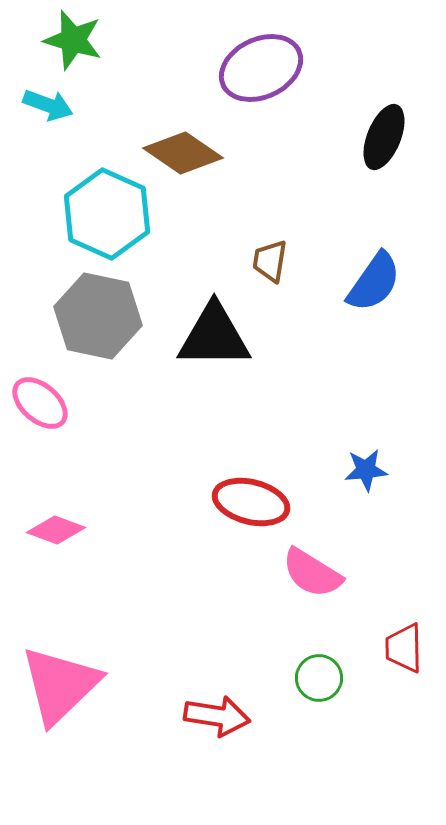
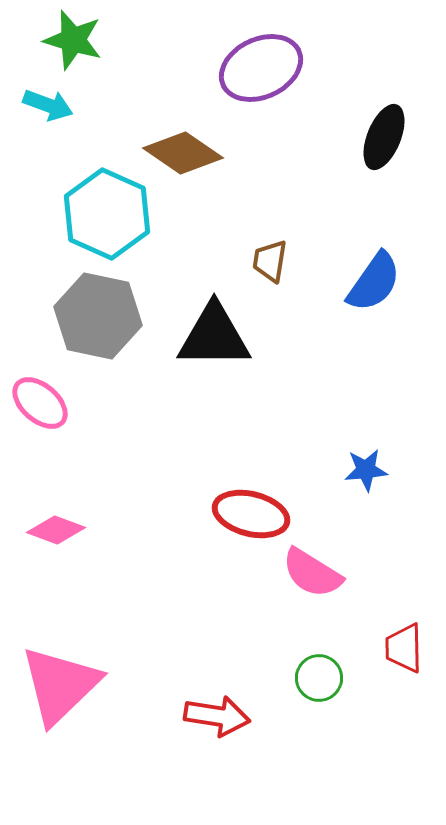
red ellipse: moved 12 px down
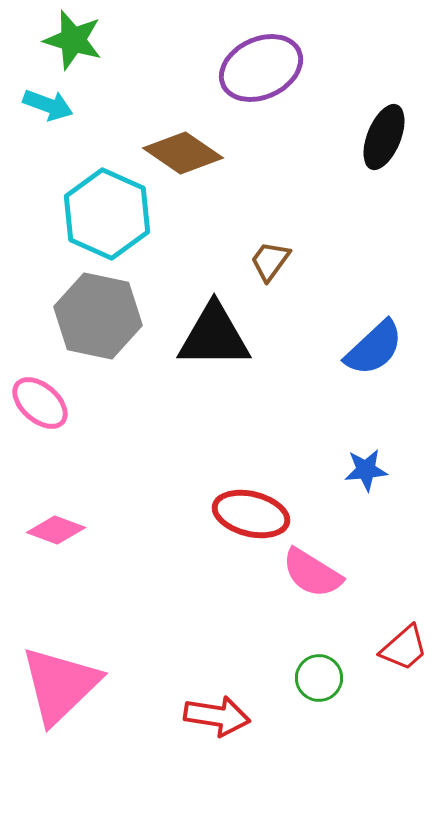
brown trapezoid: rotated 27 degrees clockwise
blue semicircle: moved 66 px down; rotated 12 degrees clockwise
red trapezoid: rotated 130 degrees counterclockwise
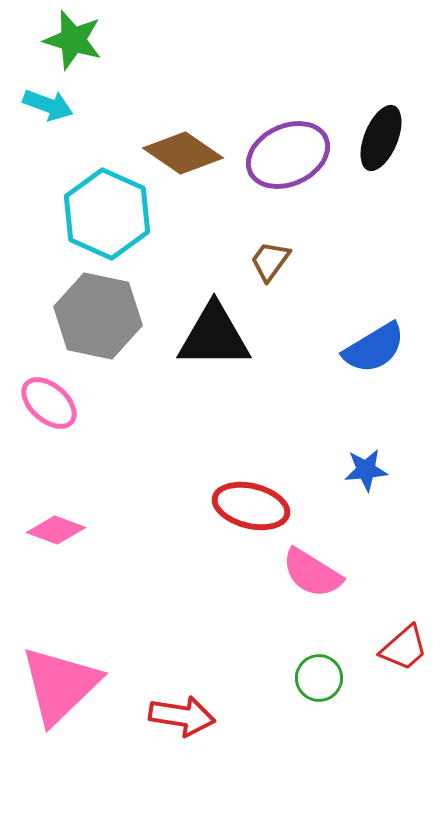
purple ellipse: moved 27 px right, 87 px down
black ellipse: moved 3 px left, 1 px down
blue semicircle: rotated 12 degrees clockwise
pink ellipse: moved 9 px right
red ellipse: moved 8 px up
red arrow: moved 35 px left
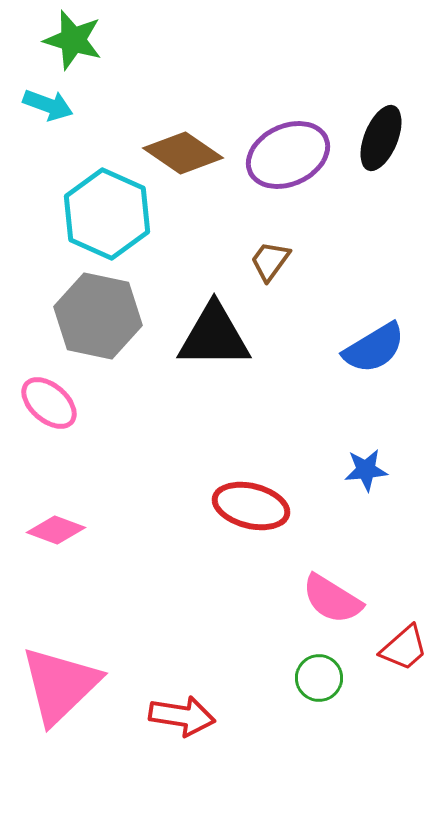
pink semicircle: moved 20 px right, 26 px down
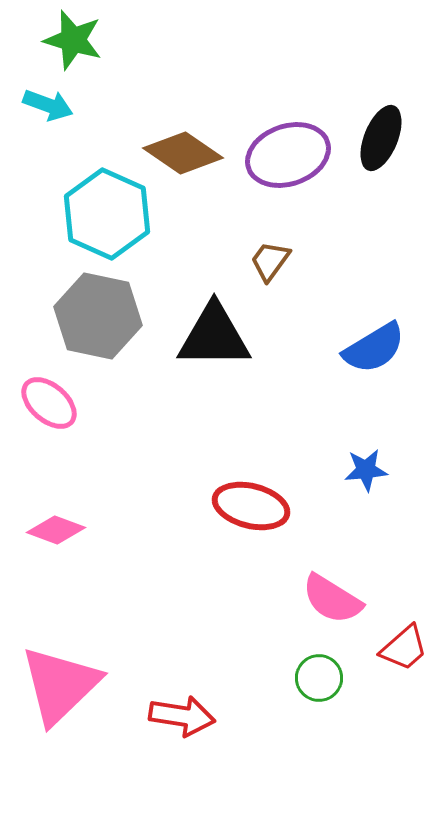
purple ellipse: rotated 6 degrees clockwise
